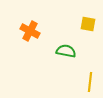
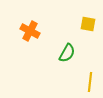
green semicircle: moved 1 px right, 2 px down; rotated 108 degrees clockwise
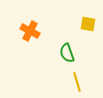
green semicircle: rotated 132 degrees clockwise
yellow line: moved 13 px left; rotated 24 degrees counterclockwise
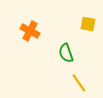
green semicircle: moved 1 px left
yellow line: moved 2 px right, 1 px down; rotated 18 degrees counterclockwise
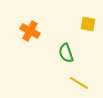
yellow line: rotated 24 degrees counterclockwise
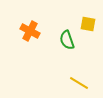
green semicircle: moved 1 px right, 13 px up
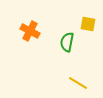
green semicircle: moved 2 px down; rotated 30 degrees clockwise
yellow line: moved 1 px left
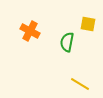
yellow line: moved 2 px right, 1 px down
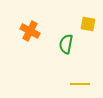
green semicircle: moved 1 px left, 2 px down
yellow line: rotated 30 degrees counterclockwise
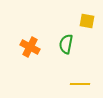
yellow square: moved 1 px left, 3 px up
orange cross: moved 16 px down
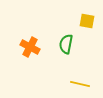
yellow line: rotated 12 degrees clockwise
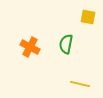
yellow square: moved 1 px right, 4 px up
